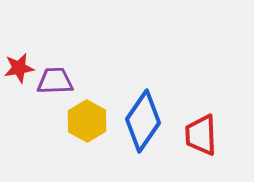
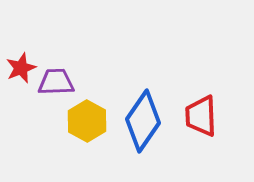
red star: moved 2 px right; rotated 12 degrees counterclockwise
purple trapezoid: moved 1 px right, 1 px down
red trapezoid: moved 19 px up
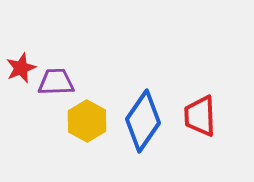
red trapezoid: moved 1 px left
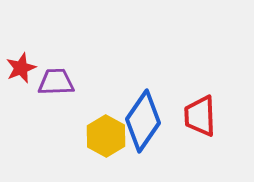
yellow hexagon: moved 19 px right, 15 px down
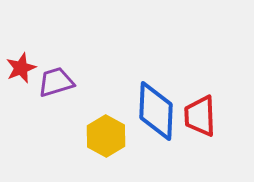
purple trapezoid: rotated 15 degrees counterclockwise
blue diamond: moved 13 px right, 10 px up; rotated 32 degrees counterclockwise
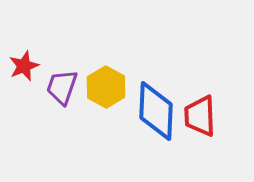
red star: moved 3 px right, 2 px up
purple trapezoid: moved 6 px right, 5 px down; rotated 54 degrees counterclockwise
yellow hexagon: moved 49 px up
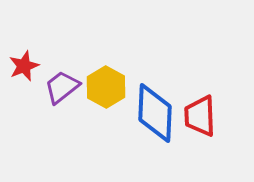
purple trapezoid: rotated 33 degrees clockwise
blue diamond: moved 1 px left, 2 px down
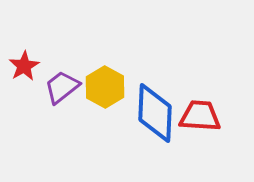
red star: rotated 8 degrees counterclockwise
yellow hexagon: moved 1 px left
red trapezoid: rotated 96 degrees clockwise
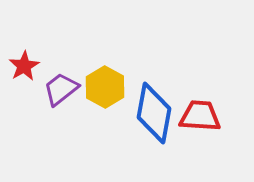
purple trapezoid: moved 1 px left, 2 px down
blue diamond: moved 1 px left; rotated 8 degrees clockwise
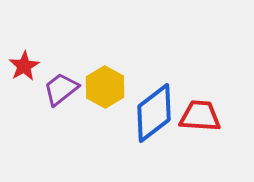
blue diamond: rotated 42 degrees clockwise
